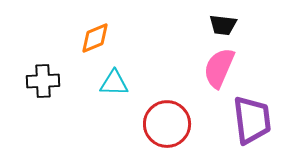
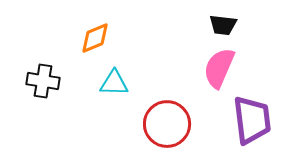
black cross: rotated 12 degrees clockwise
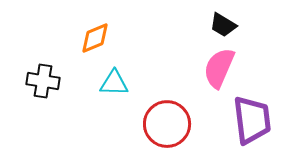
black trapezoid: rotated 24 degrees clockwise
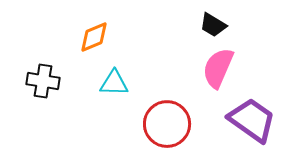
black trapezoid: moved 10 px left
orange diamond: moved 1 px left, 1 px up
pink semicircle: moved 1 px left
purple trapezoid: rotated 48 degrees counterclockwise
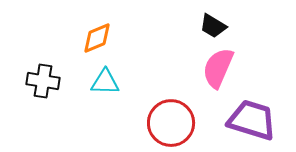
black trapezoid: moved 1 px down
orange diamond: moved 3 px right, 1 px down
cyan triangle: moved 9 px left, 1 px up
purple trapezoid: rotated 18 degrees counterclockwise
red circle: moved 4 px right, 1 px up
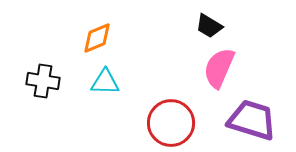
black trapezoid: moved 4 px left
pink semicircle: moved 1 px right
